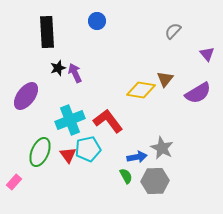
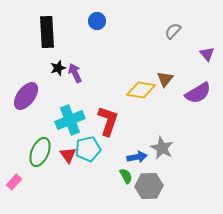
red L-shape: rotated 56 degrees clockwise
gray hexagon: moved 6 px left, 5 px down
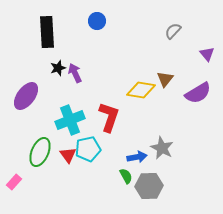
red L-shape: moved 1 px right, 4 px up
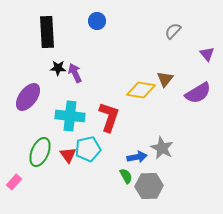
black star: rotated 21 degrees clockwise
purple ellipse: moved 2 px right, 1 px down
cyan cross: moved 4 px up; rotated 28 degrees clockwise
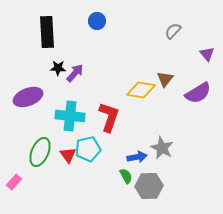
purple arrow: rotated 66 degrees clockwise
purple ellipse: rotated 32 degrees clockwise
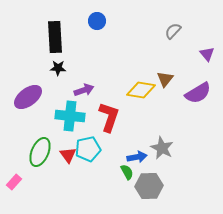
black rectangle: moved 8 px right, 5 px down
purple arrow: moved 9 px right, 17 px down; rotated 30 degrees clockwise
purple ellipse: rotated 16 degrees counterclockwise
green semicircle: moved 1 px right, 4 px up
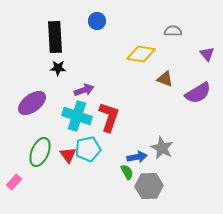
gray semicircle: rotated 48 degrees clockwise
brown triangle: rotated 48 degrees counterclockwise
yellow diamond: moved 36 px up
purple ellipse: moved 4 px right, 6 px down
cyan cross: moved 7 px right; rotated 12 degrees clockwise
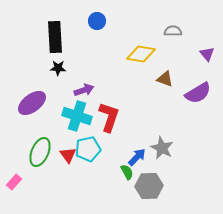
blue arrow: rotated 36 degrees counterclockwise
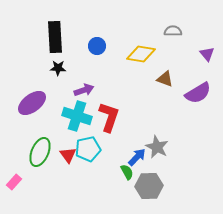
blue circle: moved 25 px down
gray star: moved 5 px left, 1 px up
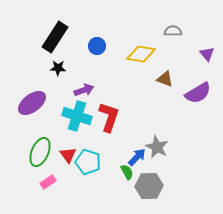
black rectangle: rotated 36 degrees clockwise
cyan pentagon: moved 13 px down; rotated 30 degrees clockwise
pink rectangle: moved 34 px right; rotated 14 degrees clockwise
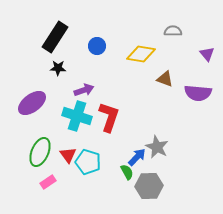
purple semicircle: rotated 36 degrees clockwise
